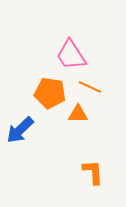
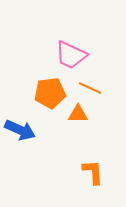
pink trapezoid: rotated 32 degrees counterclockwise
orange line: moved 1 px down
orange pentagon: rotated 16 degrees counterclockwise
blue arrow: rotated 112 degrees counterclockwise
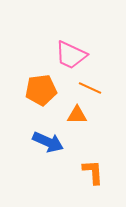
orange pentagon: moved 9 px left, 3 px up
orange triangle: moved 1 px left, 1 px down
blue arrow: moved 28 px right, 12 px down
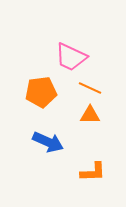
pink trapezoid: moved 2 px down
orange pentagon: moved 2 px down
orange triangle: moved 13 px right
orange L-shape: rotated 92 degrees clockwise
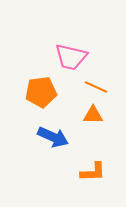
pink trapezoid: rotated 12 degrees counterclockwise
orange line: moved 6 px right, 1 px up
orange triangle: moved 3 px right
blue arrow: moved 5 px right, 5 px up
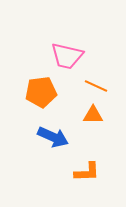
pink trapezoid: moved 4 px left, 1 px up
orange line: moved 1 px up
orange L-shape: moved 6 px left
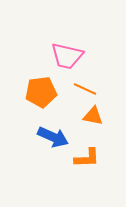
orange line: moved 11 px left, 3 px down
orange triangle: moved 1 px down; rotated 10 degrees clockwise
orange L-shape: moved 14 px up
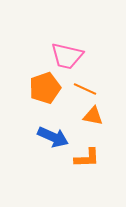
orange pentagon: moved 4 px right, 4 px up; rotated 12 degrees counterclockwise
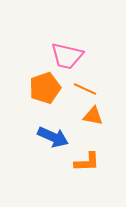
orange L-shape: moved 4 px down
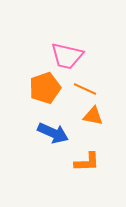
blue arrow: moved 4 px up
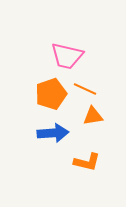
orange pentagon: moved 6 px right, 6 px down
orange triangle: rotated 20 degrees counterclockwise
blue arrow: rotated 28 degrees counterclockwise
orange L-shape: rotated 16 degrees clockwise
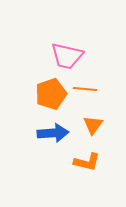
orange line: rotated 20 degrees counterclockwise
orange triangle: moved 9 px down; rotated 45 degrees counterclockwise
